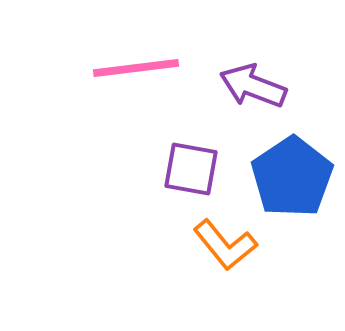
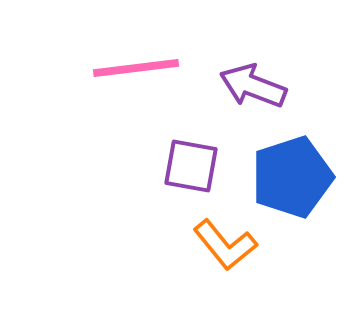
purple square: moved 3 px up
blue pentagon: rotated 16 degrees clockwise
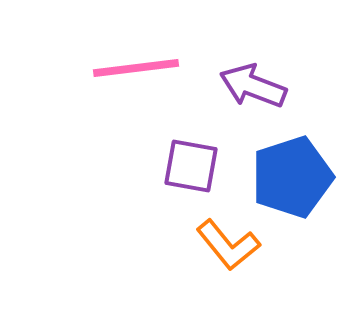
orange L-shape: moved 3 px right
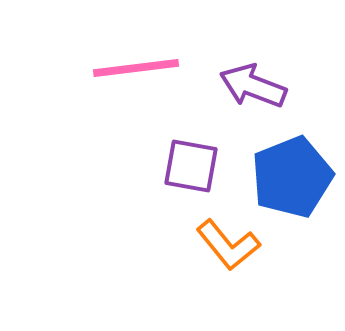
blue pentagon: rotated 4 degrees counterclockwise
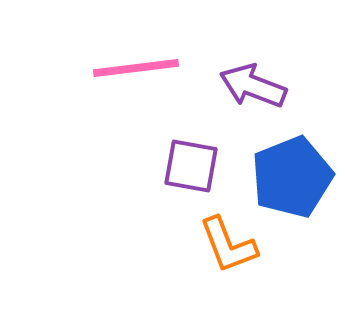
orange L-shape: rotated 18 degrees clockwise
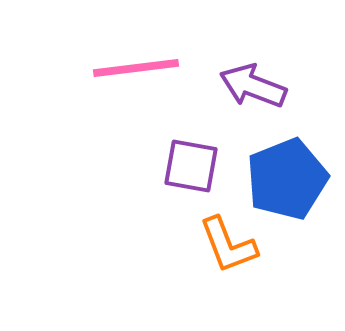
blue pentagon: moved 5 px left, 2 px down
